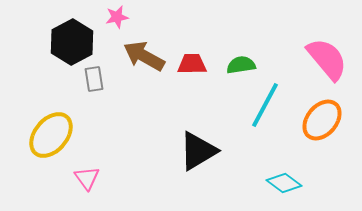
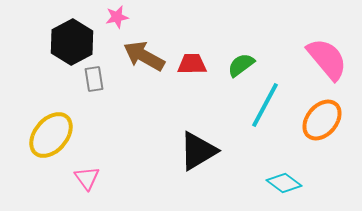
green semicircle: rotated 28 degrees counterclockwise
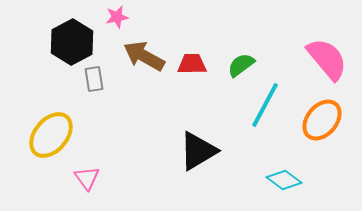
cyan diamond: moved 3 px up
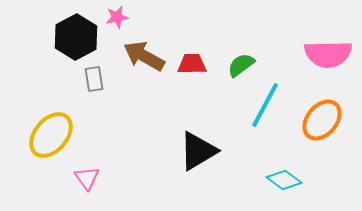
black hexagon: moved 4 px right, 5 px up
pink semicircle: moved 1 px right, 5 px up; rotated 129 degrees clockwise
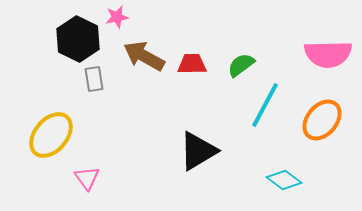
black hexagon: moved 2 px right, 2 px down; rotated 6 degrees counterclockwise
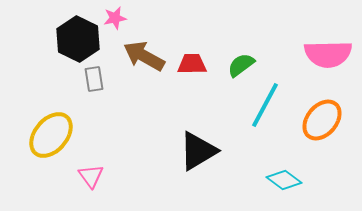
pink star: moved 2 px left, 1 px down
pink triangle: moved 4 px right, 2 px up
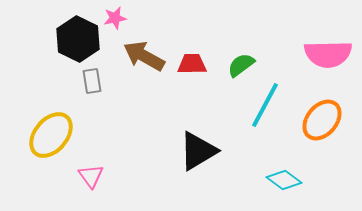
gray rectangle: moved 2 px left, 2 px down
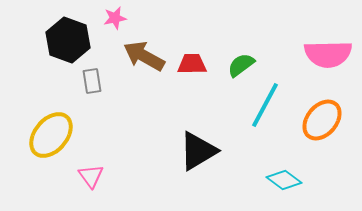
black hexagon: moved 10 px left, 1 px down; rotated 6 degrees counterclockwise
